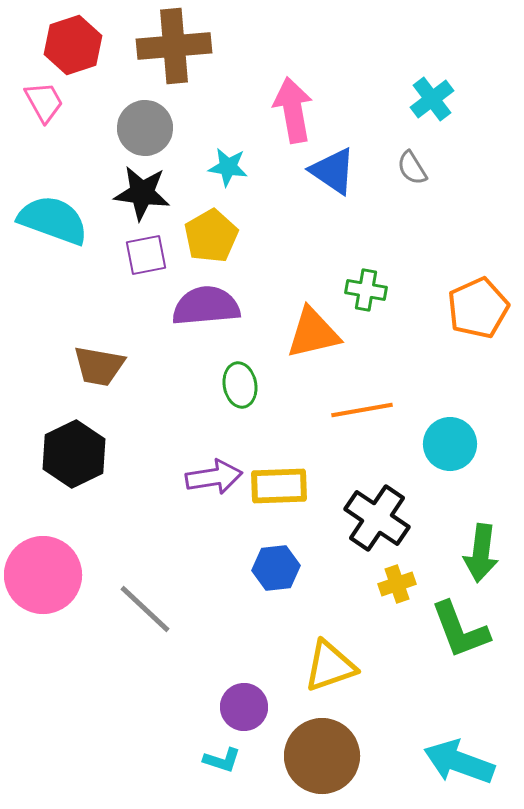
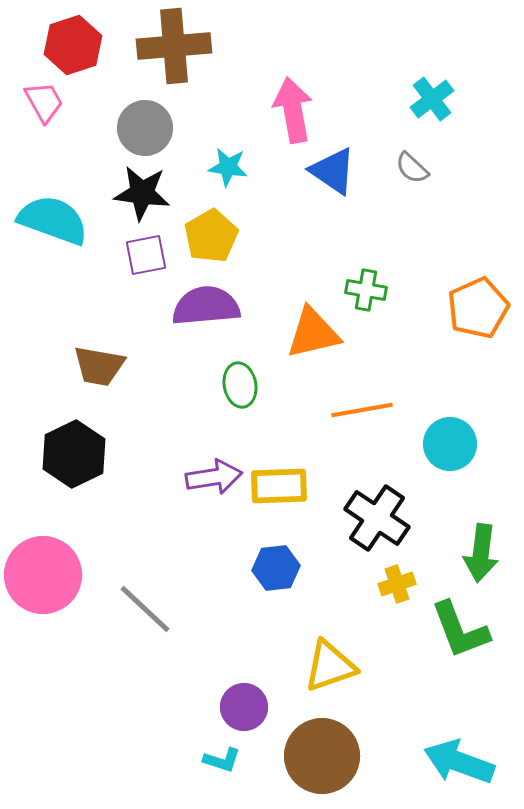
gray semicircle: rotated 15 degrees counterclockwise
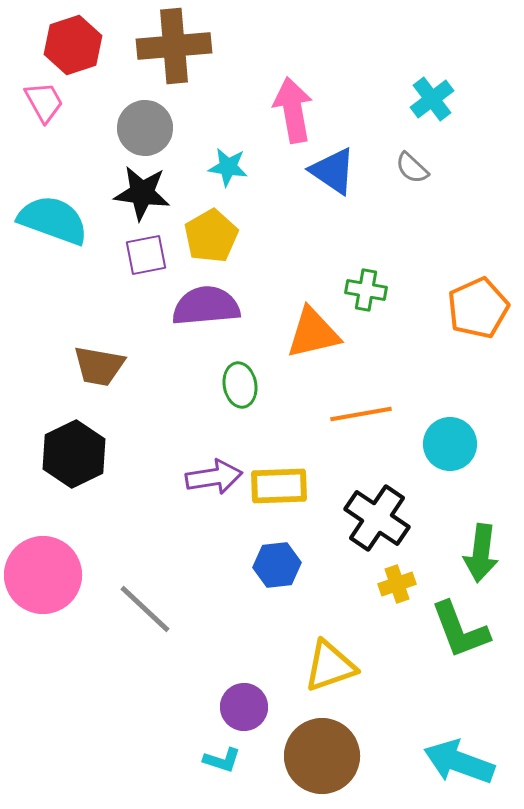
orange line: moved 1 px left, 4 px down
blue hexagon: moved 1 px right, 3 px up
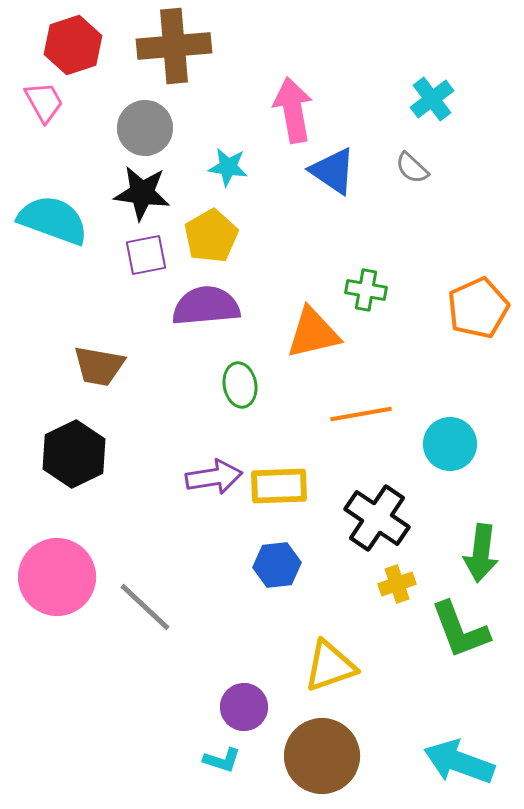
pink circle: moved 14 px right, 2 px down
gray line: moved 2 px up
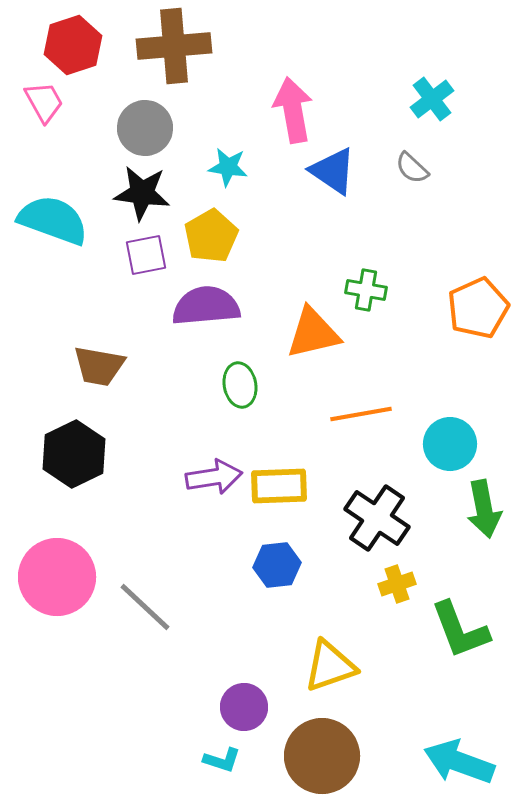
green arrow: moved 3 px right, 44 px up; rotated 18 degrees counterclockwise
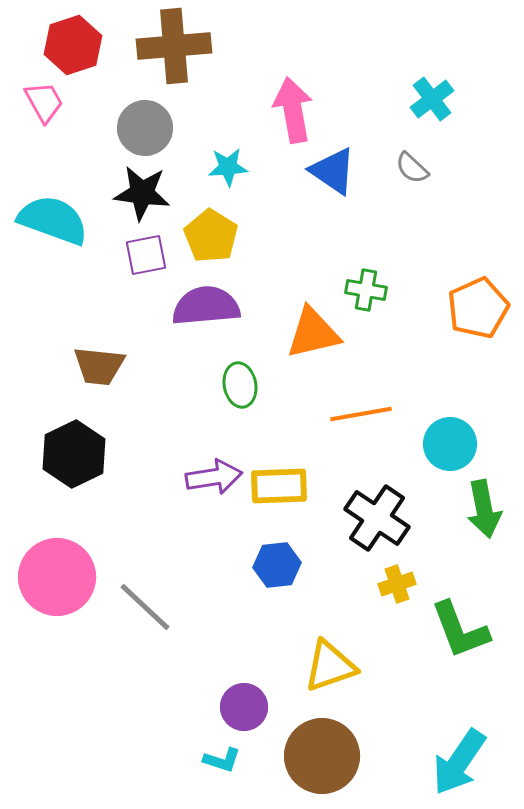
cyan star: rotated 12 degrees counterclockwise
yellow pentagon: rotated 10 degrees counterclockwise
brown trapezoid: rotated 4 degrees counterclockwise
cyan arrow: rotated 76 degrees counterclockwise
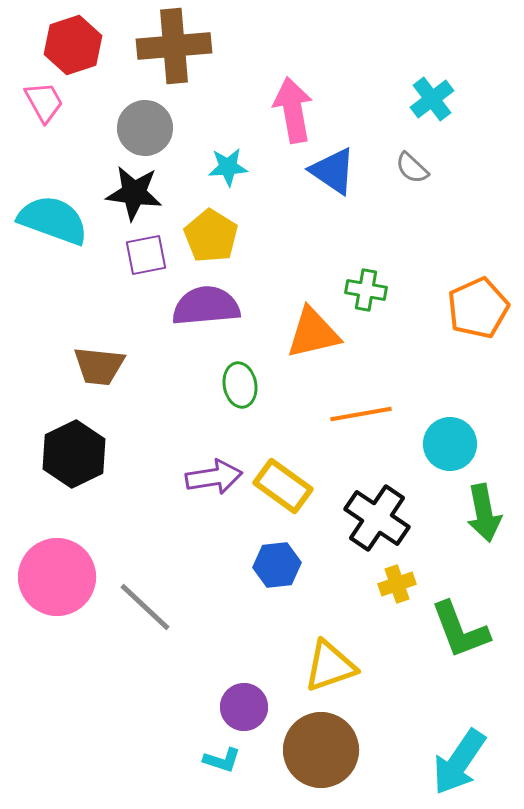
black star: moved 8 px left
yellow rectangle: moved 4 px right; rotated 38 degrees clockwise
green arrow: moved 4 px down
brown circle: moved 1 px left, 6 px up
